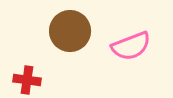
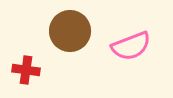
red cross: moved 1 px left, 10 px up
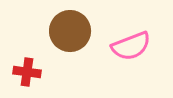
red cross: moved 1 px right, 2 px down
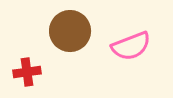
red cross: rotated 16 degrees counterclockwise
